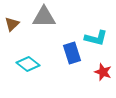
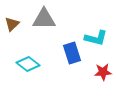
gray triangle: moved 2 px down
red star: rotated 24 degrees counterclockwise
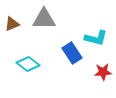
brown triangle: rotated 21 degrees clockwise
blue rectangle: rotated 15 degrees counterclockwise
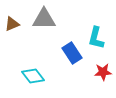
cyan L-shape: rotated 90 degrees clockwise
cyan diamond: moved 5 px right, 12 px down; rotated 15 degrees clockwise
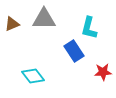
cyan L-shape: moved 7 px left, 10 px up
blue rectangle: moved 2 px right, 2 px up
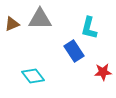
gray triangle: moved 4 px left
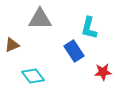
brown triangle: moved 21 px down
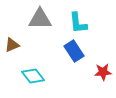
cyan L-shape: moved 11 px left, 5 px up; rotated 20 degrees counterclockwise
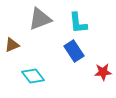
gray triangle: rotated 20 degrees counterclockwise
